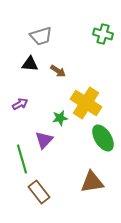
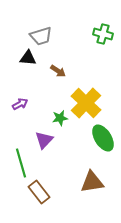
black triangle: moved 2 px left, 6 px up
yellow cross: rotated 12 degrees clockwise
green line: moved 1 px left, 4 px down
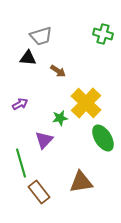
brown triangle: moved 11 px left
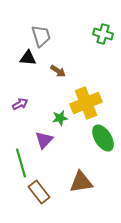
gray trapezoid: rotated 90 degrees counterclockwise
yellow cross: rotated 24 degrees clockwise
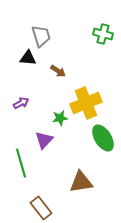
purple arrow: moved 1 px right, 1 px up
brown rectangle: moved 2 px right, 16 px down
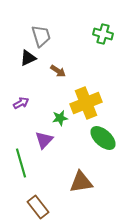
black triangle: rotated 30 degrees counterclockwise
green ellipse: rotated 16 degrees counterclockwise
brown rectangle: moved 3 px left, 1 px up
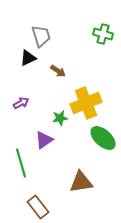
purple triangle: rotated 12 degrees clockwise
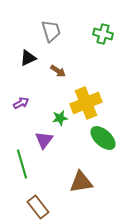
gray trapezoid: moved 10 px right, 5 px up
purple triangle: rotated 18 degrees counterclockwise
green line: moved 1 px right, 1 px down
